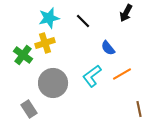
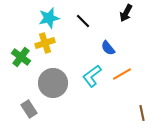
green cross: moved 2 px left, 2 px down
brown line: moved 3 px right, 4 px down
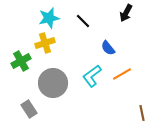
green cross: moved 4 px down; rotated 24 degrees clockwise
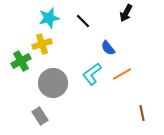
yellow cross: moved 3 px left, 1 px down
cyan L-shape: moved 2 px up
gray rectangle: moved 11 px right, 7 px down
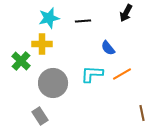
black line: rotated 49 degrees counterclockwise
yellow cross: rotated 18 degrees clockwise
green cross: rotated 18 degrees counterclockwise
cyan L-shape: rotated 40 degrees clockwise
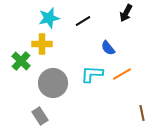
black line: rotated 28 degrees counterclockwise
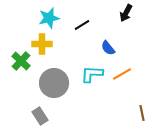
black line: moved 1 px left, 4 px down
gray circle: moved 1 px right
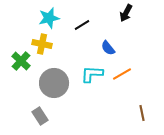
yellow cross: rotated 12 degrees clockwise
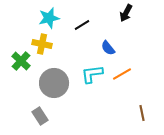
cyan L-shape: rotated 10 degrees counterclockwise
